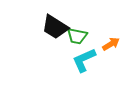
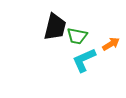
black trapezoid: rotated 108 degrees counterclockwise
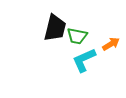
black trapezoid: moved 1 px down
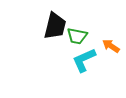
black trapezoid: moved 2 px up
orange arrow: moved 2 px down; rotated 114 degrees counterclockwise
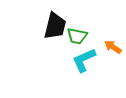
orange arrow: moved 2 px right, 1 px down
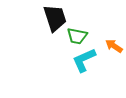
black trapezoid: moved 8 px up; rotated 32 degrees counterclockwise
orange arrow: moved 1 px right, 1 px up
